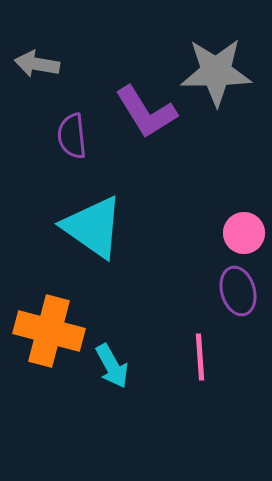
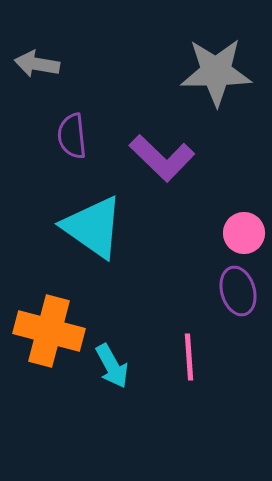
purple L-shape: moved 16 px right, 46 px down; rotated 14 degrees counterclockwise
pink line: moved 11 px left
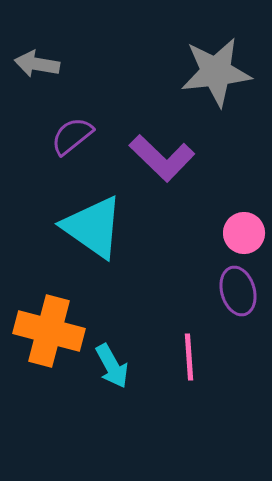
gray star: rotated 6 degrees counterclockwise
purple semicircle: rotated 57 degrees clockwise
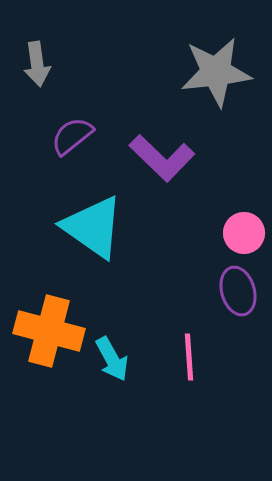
gray arrow: rotated 108 degrees counterclockwise
cyan arrow: moved 7 px up
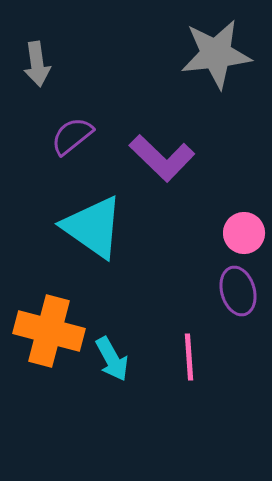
gray star: moved 18 px up
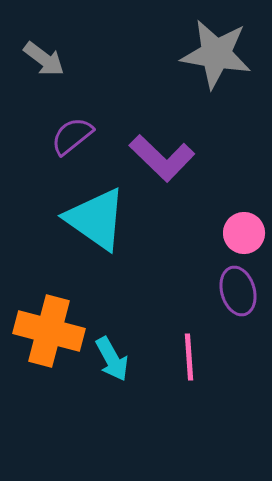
gray star: rotated 16 degrees clockwise
gray arrow: moved 7 px right, 5 px up; rotated 45 degrees counterclockwise
cyan triangle: moved 3 px right, 8 px up
